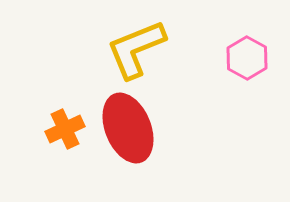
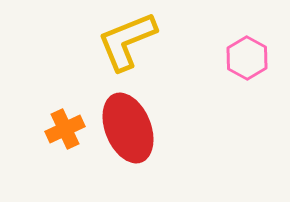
yellow L-shape: moved 9 px left, 8 px up
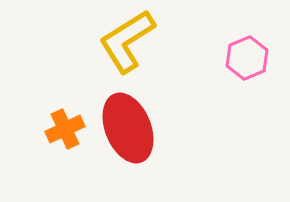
yellow L-shape: rotated 10 degrees counterclockwise
pink hexagon: rotated 9 degrees clockwise
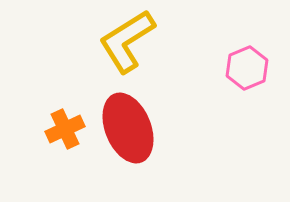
pink hexagon: moved 10 px down
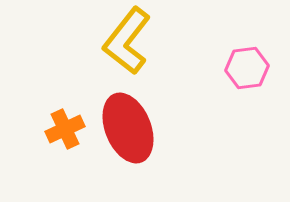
yellow L-shape: rotated 20 degrees counterclockwise
pink hexagon: rotated 15 degrees clockwise
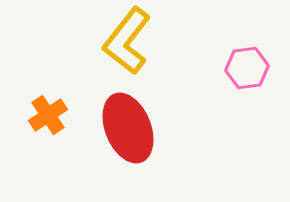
orange cross: moved 17 px left, 14 px up; rotated 9 degrees counterclockwise
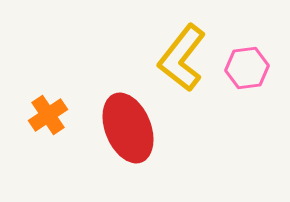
yellow L-shape: moved 55 px right, 17 px down
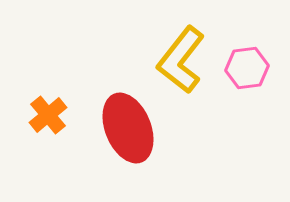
yellow L-shape: moved 1 px left, 2 px down
orange cross: rotated 6 degrees counterclockwise
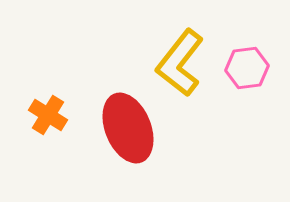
yellow L-shape: moved 1 px left, 3 px down
orange cross: rotated 18 degrees counterclockwise
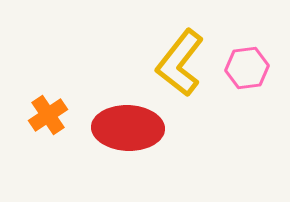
orange cross: rotated 24 degrees clockwise
red ellipse: rotated 66 degrees counterclockwise
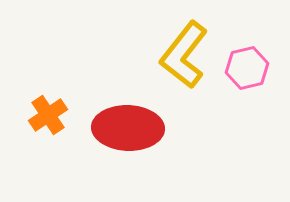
yellow L-shape: moved 4 px right, 8 px up
pink hexagon: rotated 6 degrees counterclockwise
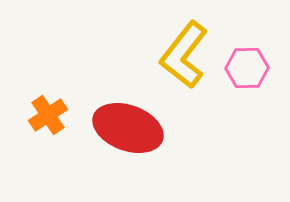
pink hexagon: rotated 12 degrees clockwise
red ellipse: rotated 18 degrees clockwise
